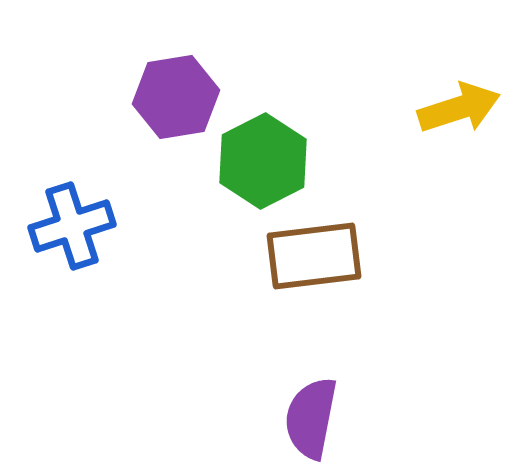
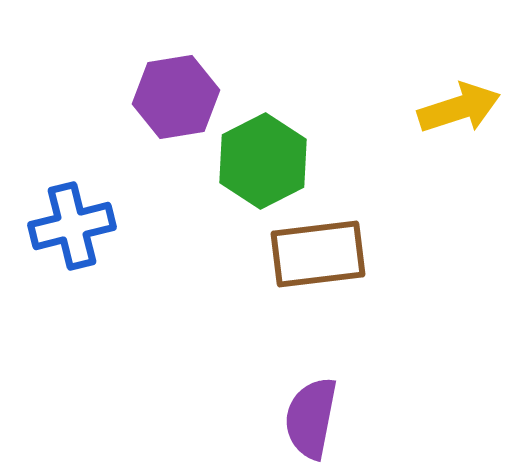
blue cross: rotated 4 degrees clockwise
brown rectangle: moved 4 px right, 2 px up
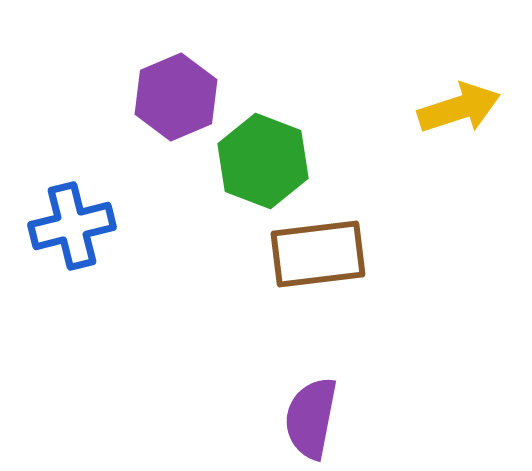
purple hexagon: rotated 14 degrees counterclockwise
green hexagon: rotated 12 degrees counterclockwise
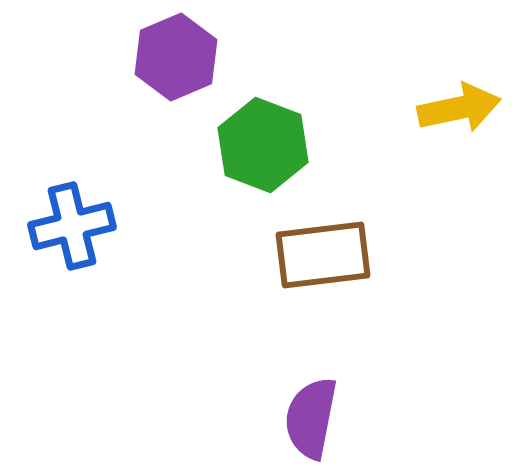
purple hexagon: moved 40 px up
yellow arrow: rotated 6 degrees clockwise
green hexagon: moved 16 px up
brown rectangle: moved 5 px right, 1 px down
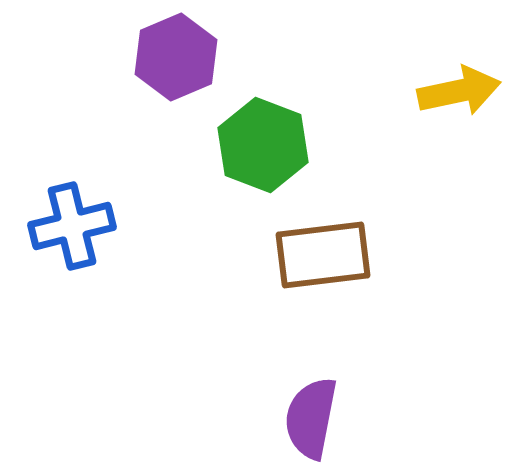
yellow arrow: moved 17 px up
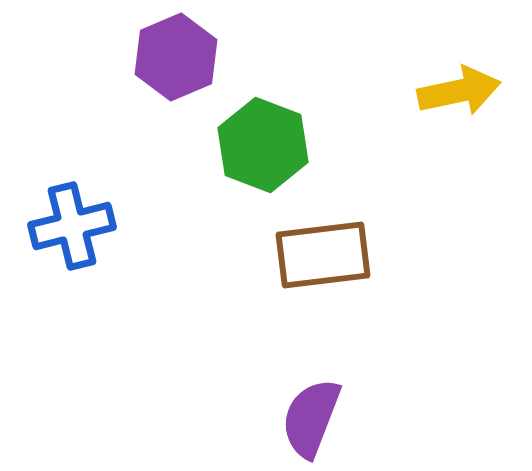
purple semicircle: rotated 10 degrees clockwise
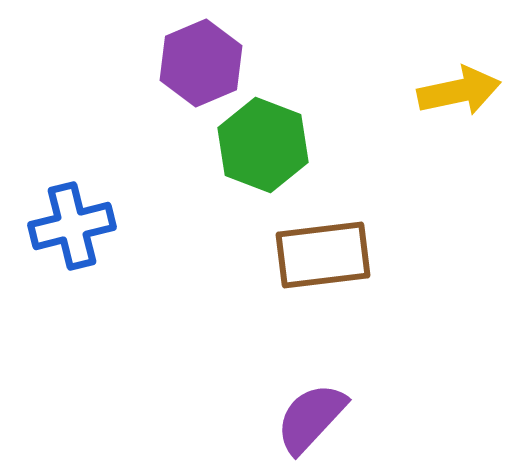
purple hexagon: moved 25 px right, 6 px down
purple semicircle: rotated 22 degrees clockwise
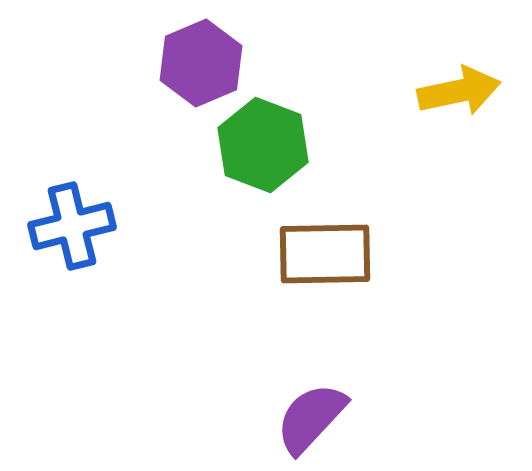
brown rectangle: moved 2 px right, 1 px up; rotated 6 degrees clockwise
